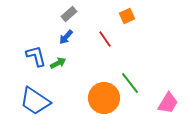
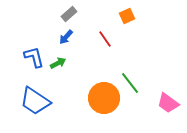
blue L-shape: moved 2 px left, 1 px down
pink trapezoid: rotated 95 degrees clockwise
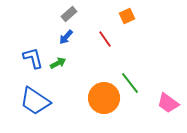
blue L-shape: moved 1 px left, 1 px down
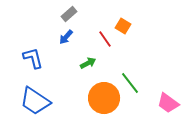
orange square: moved 4 px left, 10 px down; rotated 35 degrees counterclockwise
green arrow: moved 30 px right
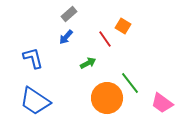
orange circle: moved 3 px right
pink trapezoid: moved 6 px left
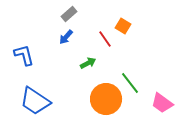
blue L-shape: moved 9 px left, 3 px up
orange circle: moved 1 px left, 1 px down
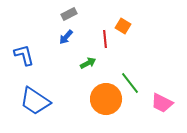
gray rectangle: rotated 14 degrees clockwise
red line: rotated 30 degrees clockwise
pink trapezoid: rotated 10 degrees counterclockwise
